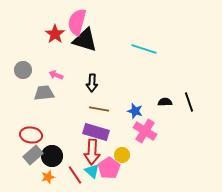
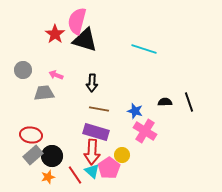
pink semicircle: moved 1 px up
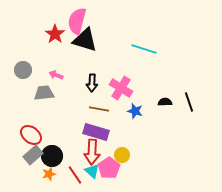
pink cross: moved 24 px left, 43 px up
red ellipse: rotated 30 degrees clockwise
orange star: moved 1 px right, 3 px up
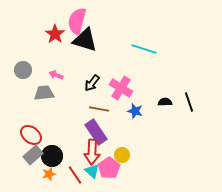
black arrow: rotated 36 degrees clockwise
purple rectangle: rotated 40 degrees clockwise
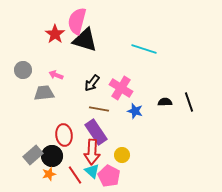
red ellipse: moved 33 px right; rotated 45 degrees clockwise
pink pentagon: moved 8 px down; rotated 10 degrees counterclockwise
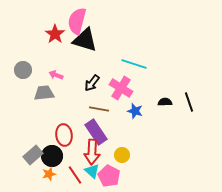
cyan line: moved 10 px left, 15 px down
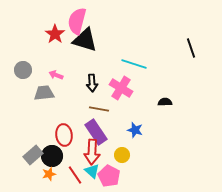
black arrow: rotated 42 degrees counterclockwise
black line: moved 2 px right, 54 px up
blue star: moved 19 px down
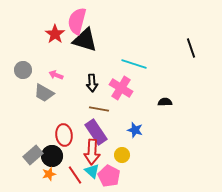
gray trapezoid: rotated 145 degrees counterclockwise
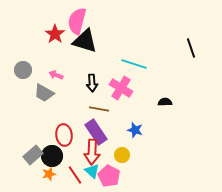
black triangle: moved 1 px down
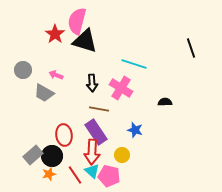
pink pentagon: rotated 15 degrees counterclockwise
